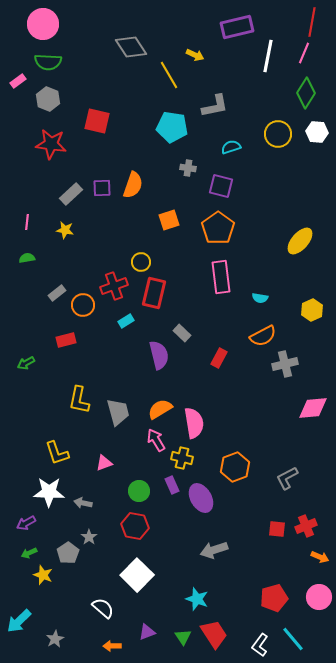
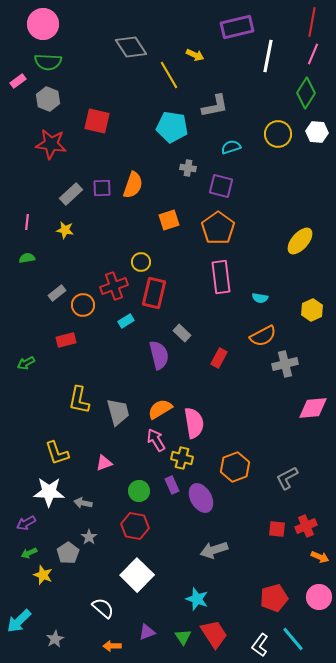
pink line at (304, 53): moved 9 px right, 1 px down
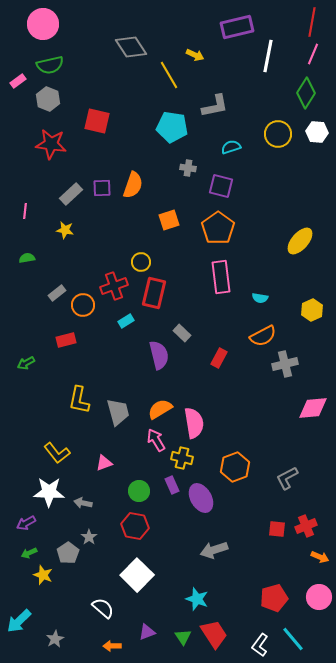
green semicircle at (48, 62): moved 2 px right, 3 px down; rotated 16 degrees counterclockwise
pink line at (27, 222): moved 2 px left, 11 px up
yellow L-shape at (57, 453): rotated 20 degrees counterclockwise
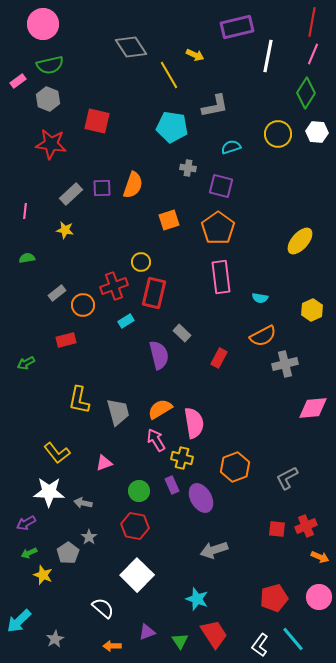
green triangle at (183, 637): moved 3 px left, 4 px down
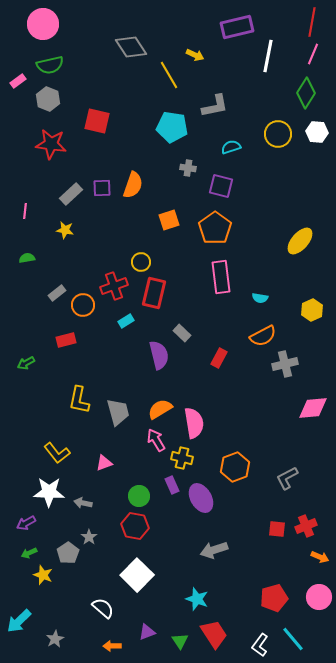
orange pentagon at (218, 228): moved 3 px left
green circle at (139, 491): moved 5 px down
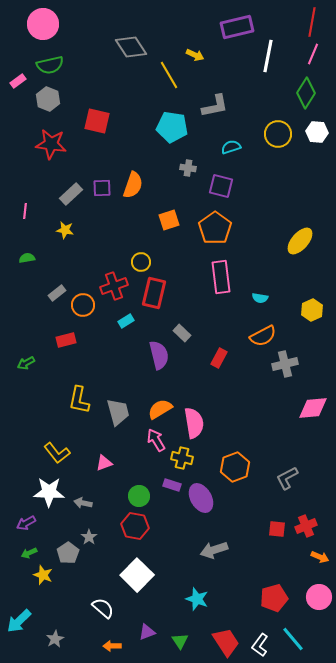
purple rectangle at (172, 485): rotated 48 degrees counterclockwise
red trapezoid at (214, 634): moved 12 px right, 8 px down
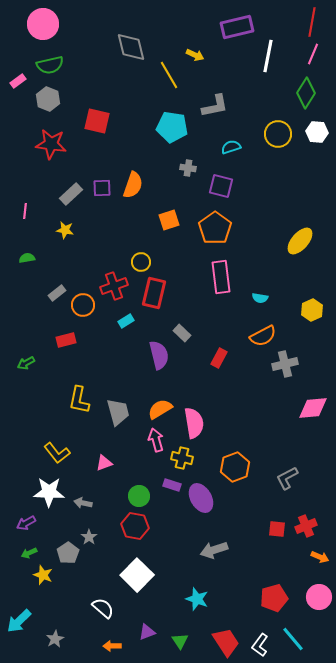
gray diamond at (131, 47): rotated 20 degrees clockwise
pink arrow at (156, 440): rotated 15 degrees clockwise
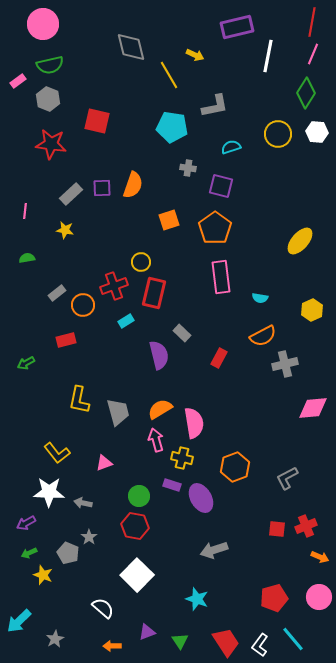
gray pentagon at (68, 553): rotated 15 degrees counterclockwise
